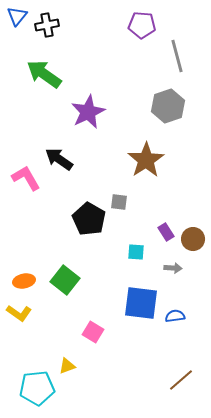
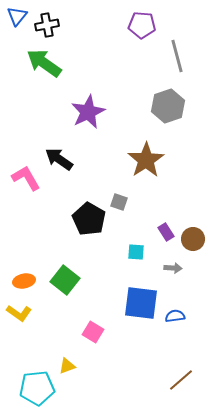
green arrow: moved 11 px up
gray square: rotated 12 degrees clockwise
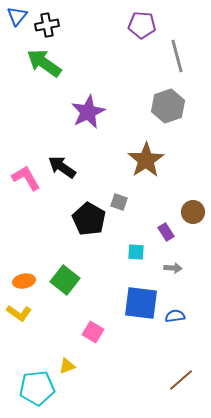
black arrow: moved 3 px right, 8 px down
brown circle: moved 27 px up
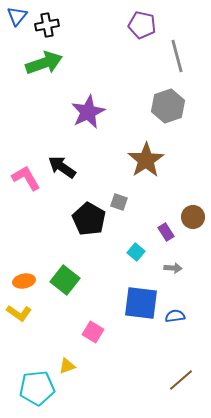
purple pentagon: rotated 8 degrees clockwise
green arrow: rotated 126 degrees clockwise
brown circle: moved 5 px down
cyan square: rotated 36 degrees clockwise
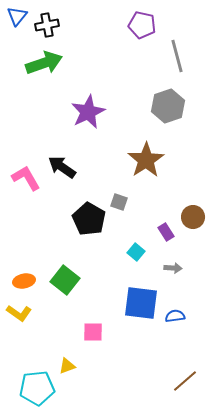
pink square: rotated 30 degrees counterclockwise
brown line: moved 4 px right, 1 px down
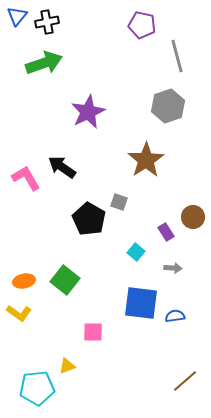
black cross: moved 3 px up
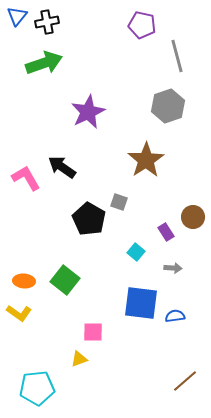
orange ellipse: rotated 15 degrees clockwise
yellow triangle: moved 12 px right, 7 px up
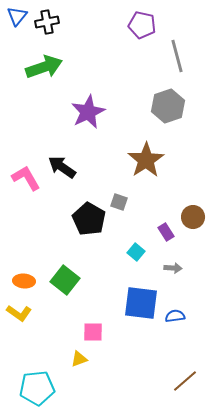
green arrow: moved 4 px down
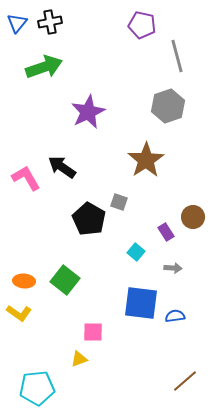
blue triangle: moved 7 px down
black cross: moved 3 px right
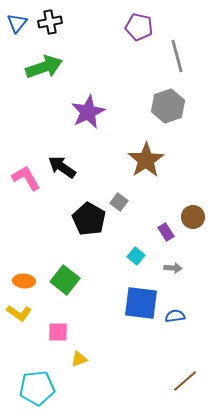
purple pentagon: moved 3 px left, 2 px down
gray square: rotated 18 degrees clockwise
cyan square: moved 4 px down
pink square: moved 35 px left
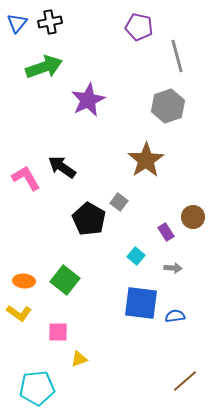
purple star: moved 12 px up
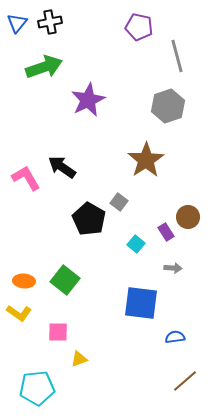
brown circle: moved 5 px left
cyan square: moved 12 px up
blue semicircle: moved 21 px down
